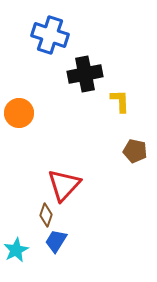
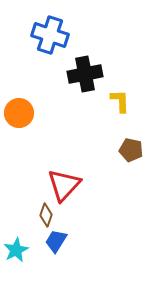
brown pentagon: moved 4 px left, 1 px up
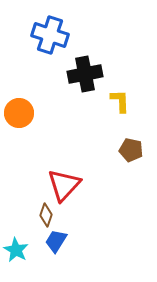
cyan star: rotated 15 degrees counterclockwise
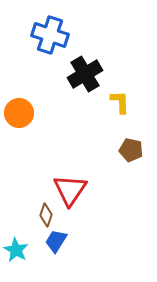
black cross: rotated 20 degrees counterclockwise
yellow L-shape: moved 1 px down
red triangle: moved 6 px right, 5 px down; rotated 9 degrees counterclockwise
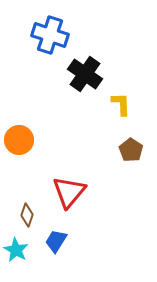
black cross: rotated 24 degrees counterclockwise
yellow L-shape: moved 1 px right, 2 px down
orange circle: moved 27 px down
brown pentagon: rotated 20 degrees clockwise
red triangle: moved 1 px left, 2 px down; rotated 6 degrees clockwise
brown diamond: moved 19 px left
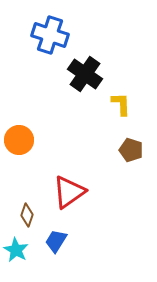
brown pentagon: rotated 15 degrees counterclockwise
red triangle: rotated 15 degrees clockwise
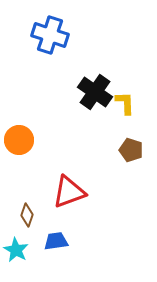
black cross: moved 10 px right, 18 px down
yellow L-shape: moved 4 px right, 1 px up
red triangle: rotated 15 degrees clockwise
blue trapezoid: rotated 50 degrees clockwise
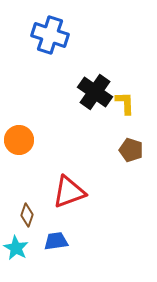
cyan star: moved 2 px up
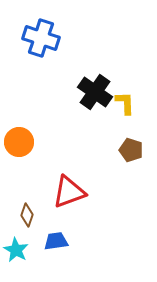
blue cross: moved 9 px left, 3 px down
orange circle: moved 2 px down
cyan star: moved 2 px down
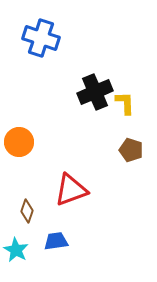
black cross: rotated 32 degrees clockwise
red triangle: moved 2 px right, 2 px up
brown diamond: moved 4 px up
